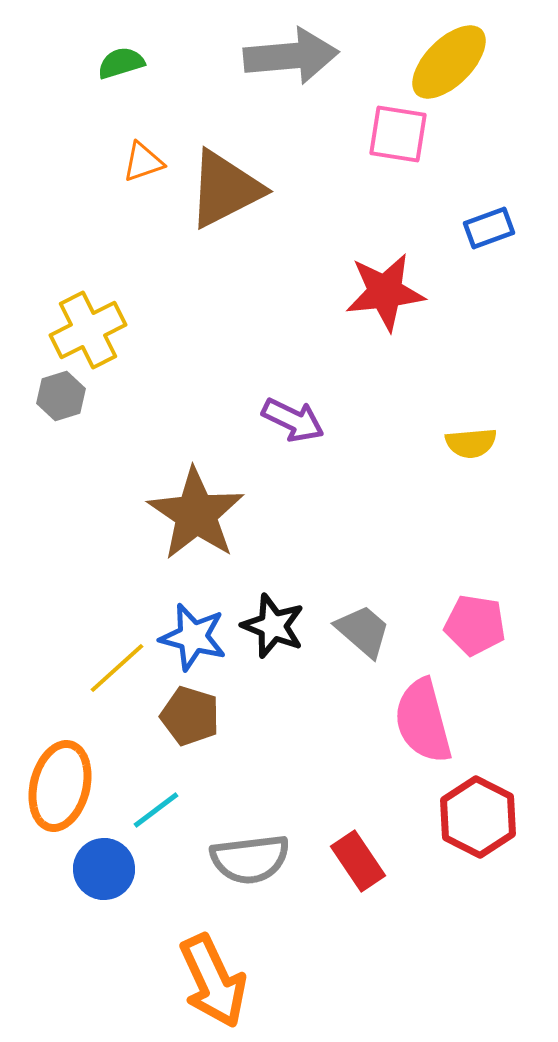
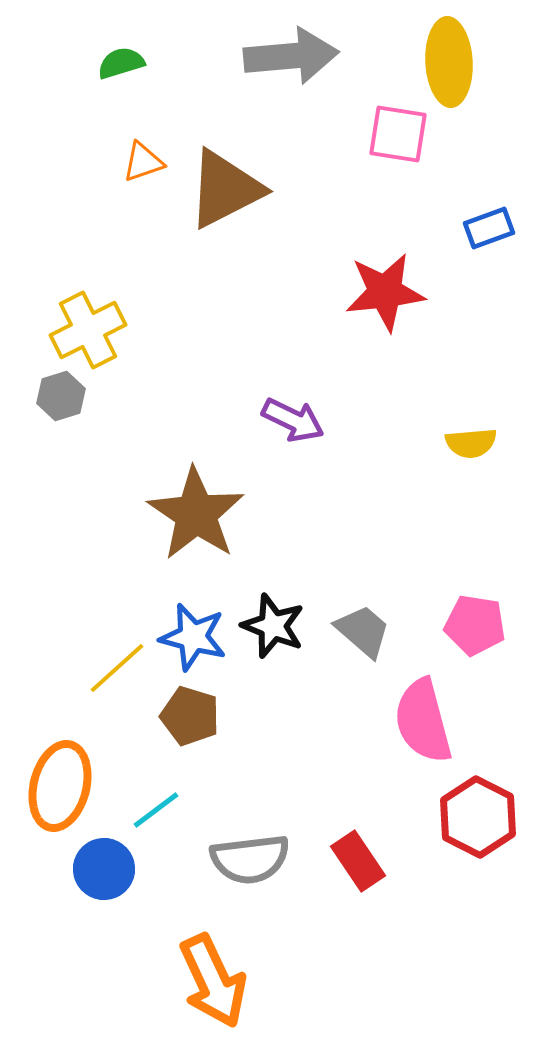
yellow ellipse: rotated 48 degrees counterclockwise
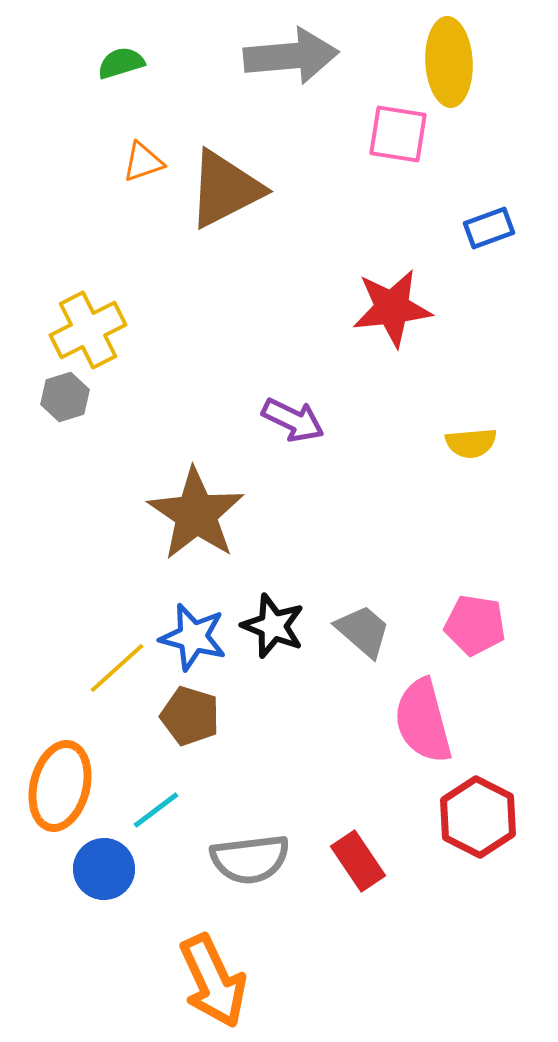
red star: moved 7 px right, 16 px down
gray hexagon: moved 4 px right, 1 px down
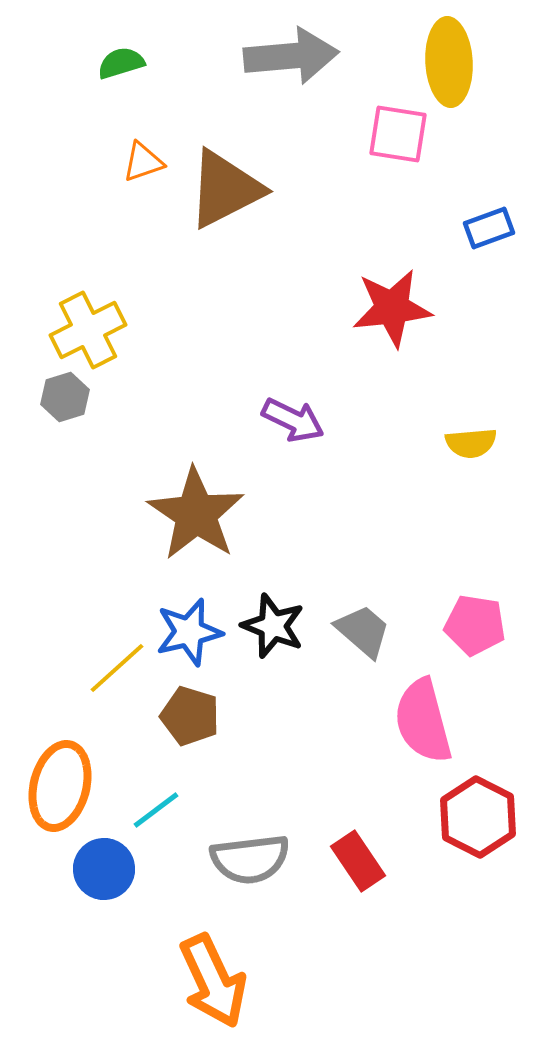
blue star: moved 4 px left, 5 px up; rotated 28 degrees counterclockwise
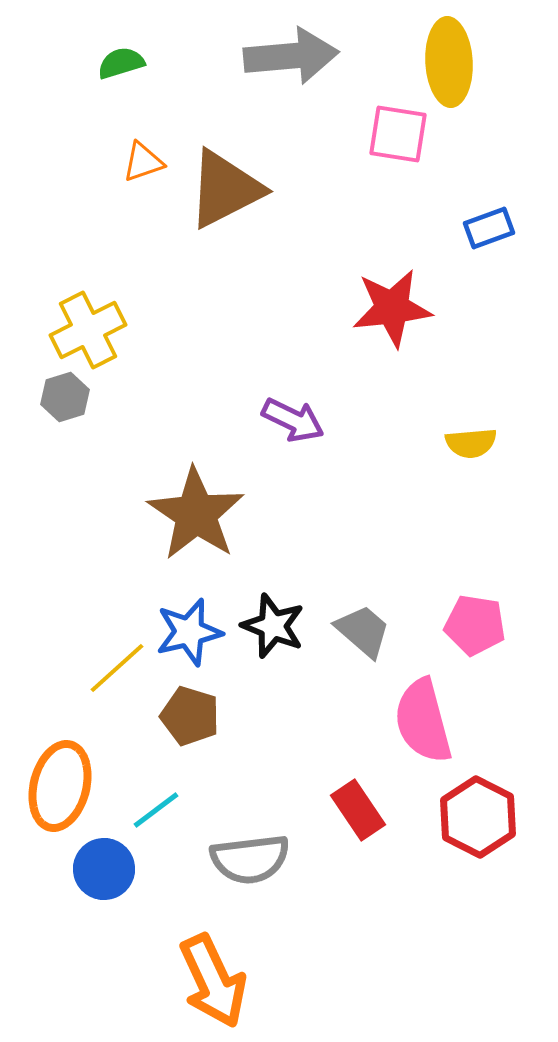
red rectangle: moved 51 px up
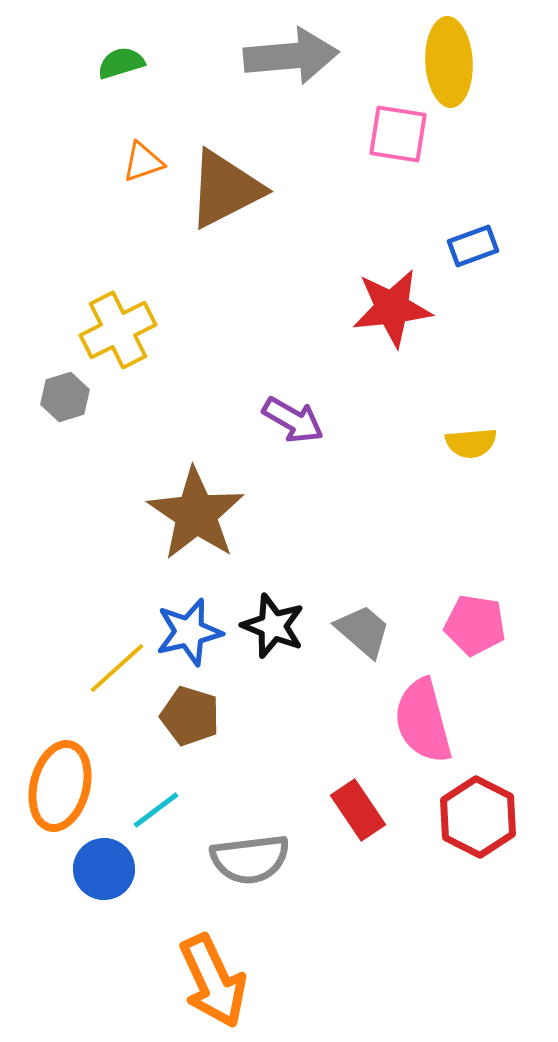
blue rectangle: moved 16 px left, 18 px down
yellow cross: moved 30 px right
purple arrow: rotated 4 degrees clockwise
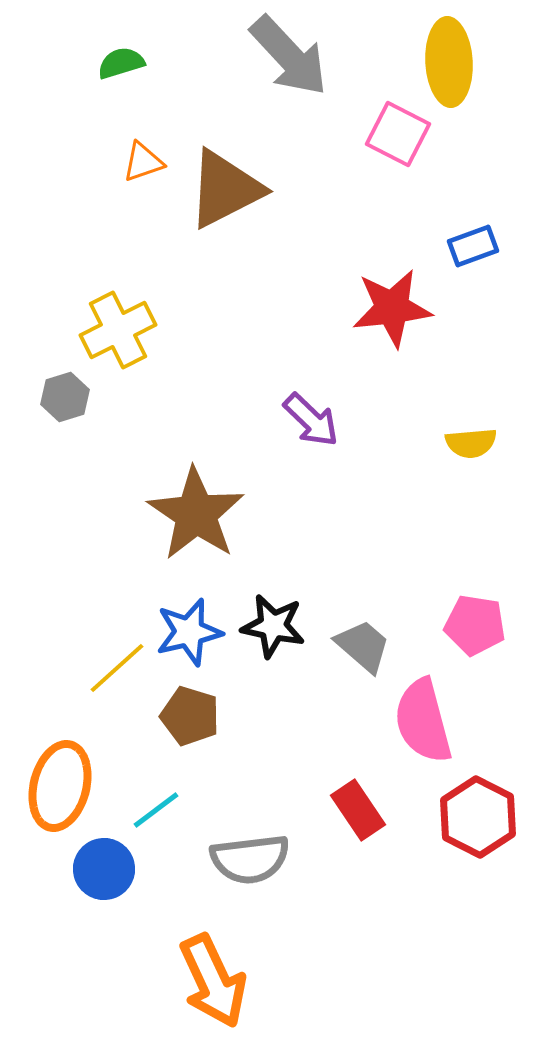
gray arrow: moved 2 px left; rotated 52 degrees clockwise
pink square: rotated 18 degrees clockwise
purple arrow: moved 18 px right; rotated 14 degrees clockwise
black star: rotated 10 degrees counterclockwise
gray trapezoid: moved 15 px down
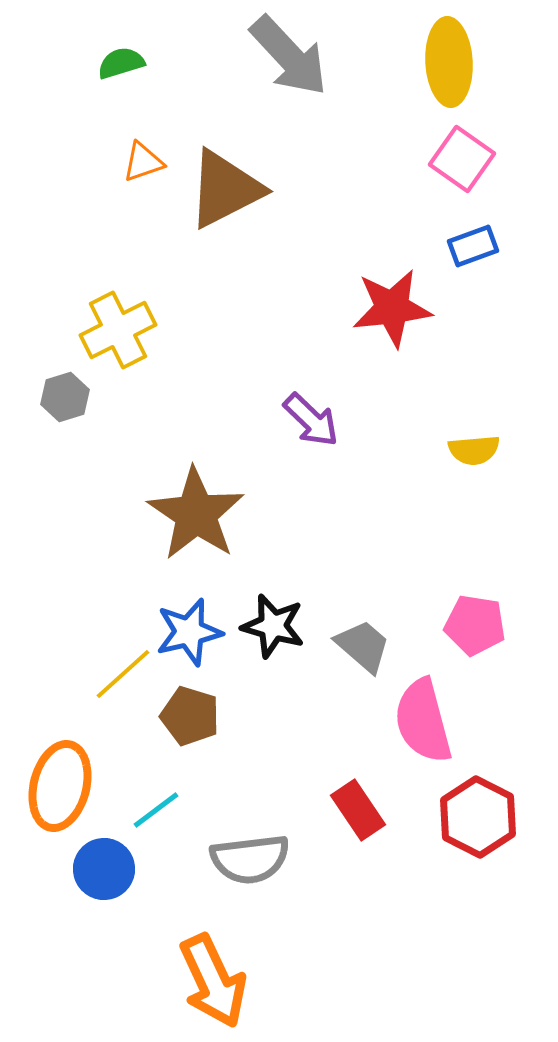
pink square: moved 64 px right, 25 px down; rotated 8 degrees clockwise
yellow semicircle: moved 3 px right, 7 px down
black star: rotated 4 degrees clockwise
yellow line: moved 6 px right, 6 px down
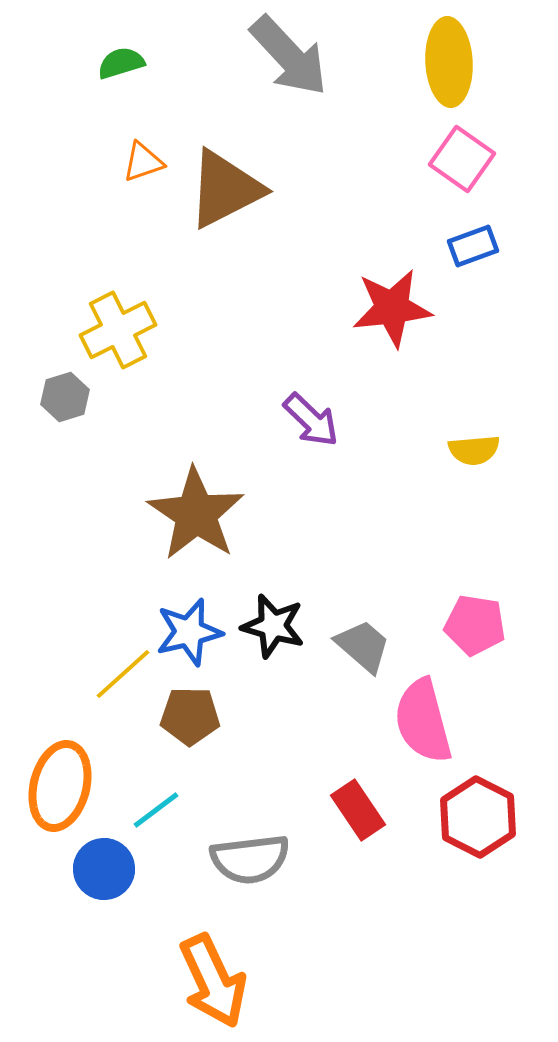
brown pentagon: rotated 16 degrees counterclockwise
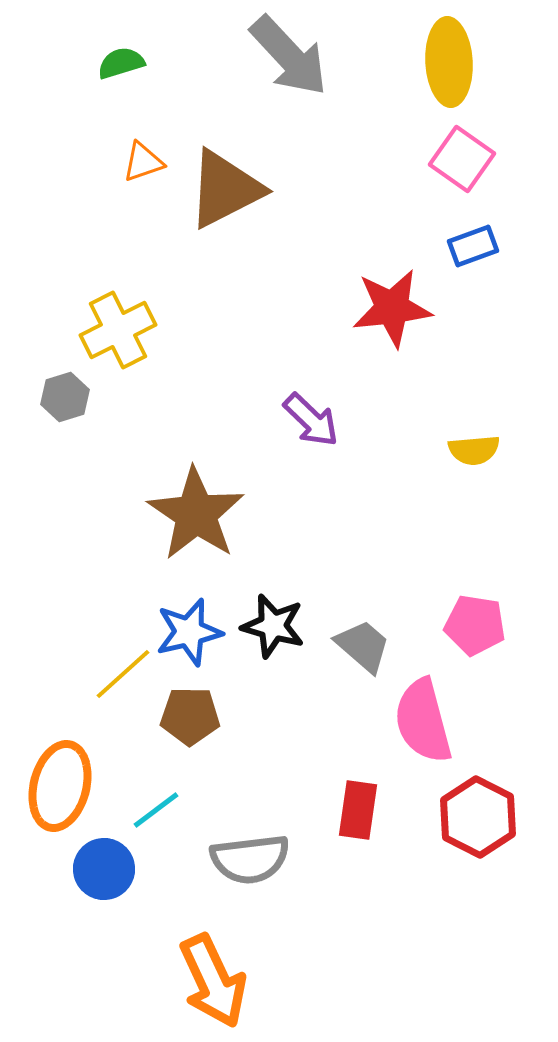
red rectangle: rotated 42 degrees clockwise
